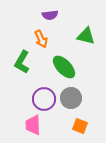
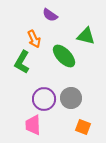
purple semicircle: rotated 42 degrees clockwise
orange arrow: moved 7 px left
green ellipse: moved 11 px up
orange square: moved 3 px right, 1 px down
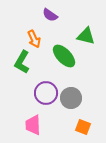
purple circle: moved 2 px right, 6 px up
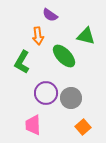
orange arrow: moved 4 px right, 3 px up; rotated 18 degrees clockwise
orange square: rotated 28 degrees clockwise
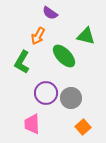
purple semicircle: moved 2 px up
orange arrow: rotated 36 degrees clockwise
pink trapezoid: moved 1 px left, 1 px up
